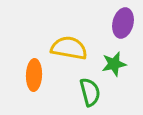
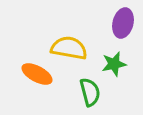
orange ellipse: moved 3 px right, 1 px up; rotated 64 degrees counterclockwise
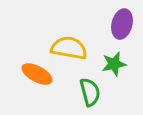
purple ellipse: moved 1 px left, 1 px down
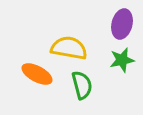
green star: moved 8 px right, 4 px up
green semicircle: moved 8 px left, 7 px up
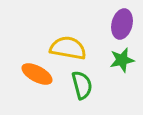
yellow semicircle: moved 1 px left
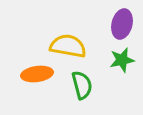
yellow semicircle: moved 2 px up
orange ellipse: rotated 36 degrees counterclockwise
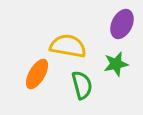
purple ellipse: rotated 12 degrees clockwise
green star: moved 6 px left, 4 px down
orange ellipse: rotated 52 degrees counterclockwise
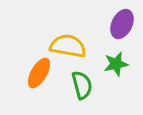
orange ellipse: moved 2 px right, 1 px up
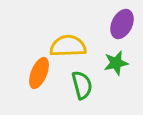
yellow semicircle: rotated 12 degrees counterclockwise
green star: moved 1 px up
orange ellipse: rotated 8 degrees counterclockwise
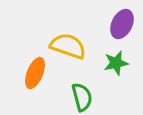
yellow semicircle: rotated 21 degrees clockwise
orange ellipse: moved 4 px left
green semicircle: moved 12 px down
